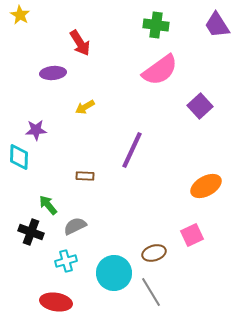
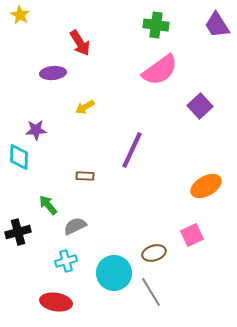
black cross: moved 13 px left; rotated 35 degrees counterclockwise
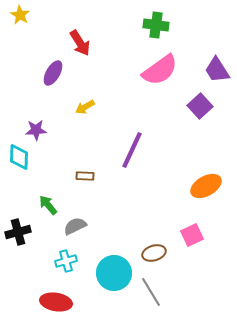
purple trapezoid: moved 45 px down
purple ellipse: rotated 55 degrees counterclockwise
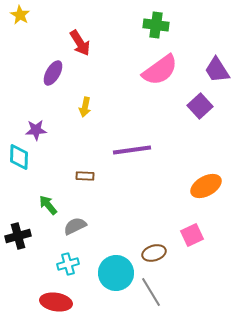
yellow arrow: rotated 48 degrees counterclockwise
purple line: rotated 57 degrees clockwise
black cross: moved 4 px down
cyan cross: moved 2 px right, 3 px down
cyan circle: moved 2 px right
